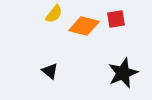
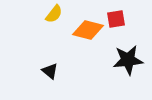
orange diamond: moved 4 px right, 4 px down
black star: moved 5 px right, 13 px up; rotated 16 degrees clockwise
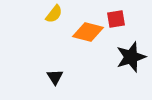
orange diamond: moved 2 px down
black star: moved 3 px right, 3 px up; rotated 12 degrees counterclockwise
black triangle: moved 5 px right, 6 px down; rotated 18 degrees clockwise
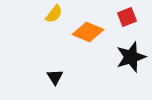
red square: moved 11 px right, 2 px up; rotated 12 degrees counterclockwise
orange diamond: rotated 8 degrees clockwise
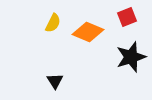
yellow semicircle: moved 1 px left, 9 px down; rotated 12 degrees counterclockwise
black triangle: moved 4 px down
